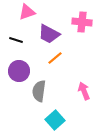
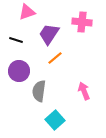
purple trapezoid: rotated 95 degrees clockwise
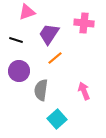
pink cross: moved 2 px right, 1 px down
gray semicircle: moved 2 px right, 1 px up
cyan square: moved 2 px right, 1 px up
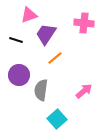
pink triangle: moved 2 px right, 3 px down
purple trapezoid: moved 3 px left
purple circle: moved 4 px down
pink arrow: rotated 72 degrees clockwise
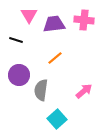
pink triangle: rotated 42 degrees counterclockwise
pink cross: moved 3 px up
purple trapezoid: moved 8 px right, 10 px up; rotated 50 degrees clockwise
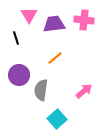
black line: moved 2 px up; rotated 56 degrees clockwise
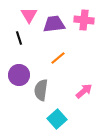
black line: moved 3 px right
orange line: moved 3 px right
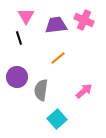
pink triangle: moved 3 px left, 1 px down
pink cross: rotated 18 degrees clockwise
purple trapezoid: moved 2 px right, 1 px down
purple circle: moved 2 px left, 2 px down
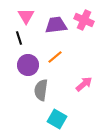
orange line: moved 3 px left, 1 px up
purple circle: moved 11 px right, 12 px up
pink arrow: moved 7 px up
cyan square: rotated 18 degrees counterclockwise
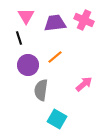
purple trapezoid: moved 1 px left, 2 px up
